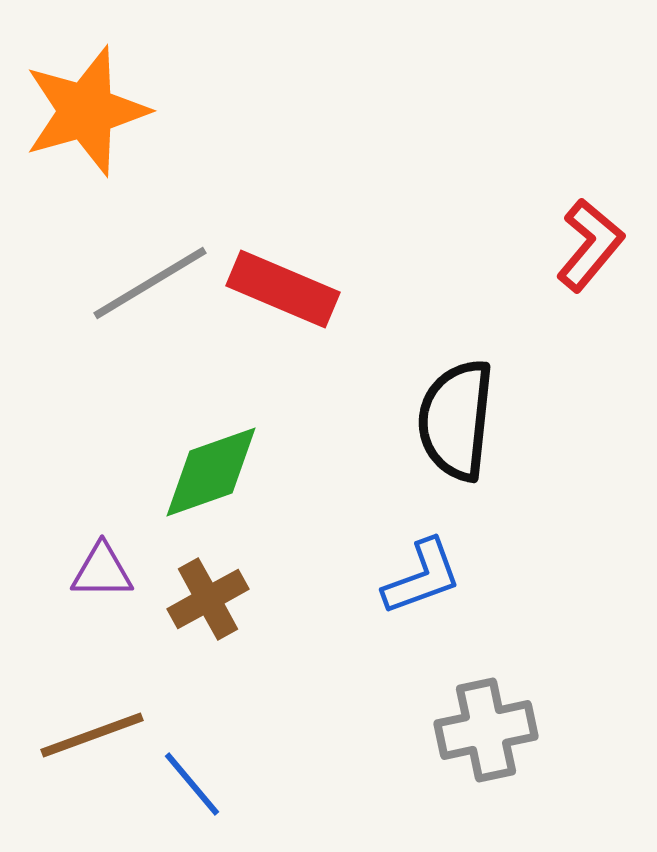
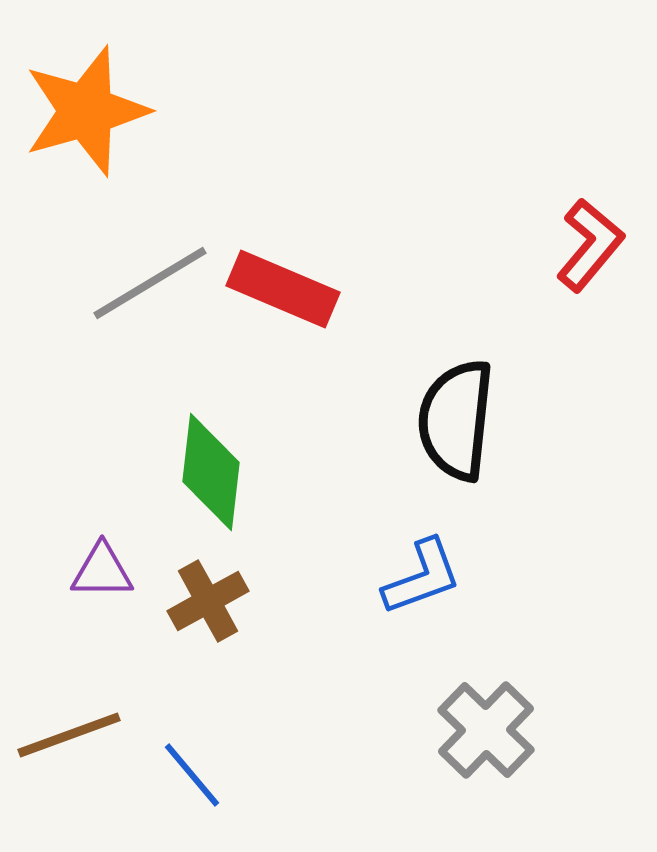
green diamond: rotated 64 degrees counterclockwise
brown cross: moved 2 px down
gray cross: rotated 34 degrees counterclockwise
brown line: moved 23 px left
blue line: moved 9 px up
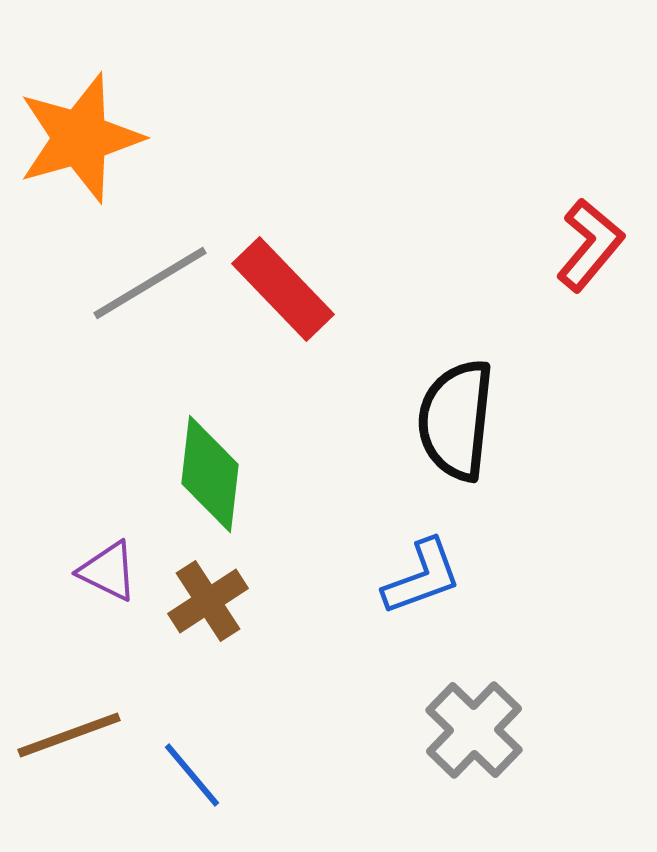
orange star: moved 6 px left, 27 px down
red rectangle: rotated 23 degrees clockwise
green diamond: moved 1 px left, 2 px down
purple triangle: moved 6 px right; rotated 26 degrees clockwise
brown cross: rotated 4 degrees counterclockwise
gray cross: moved 12 px left
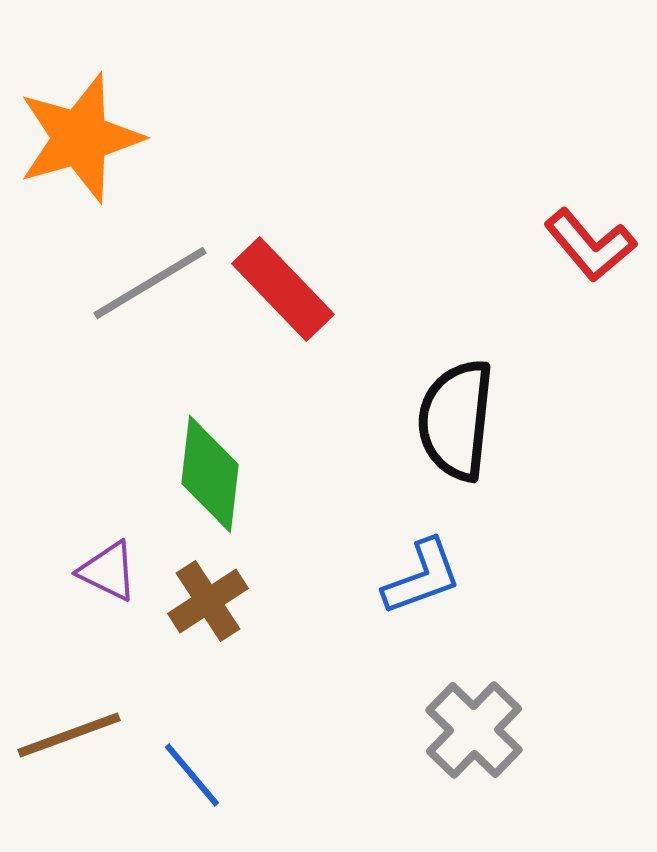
red L-shape: rotated 100 degrees clockwise
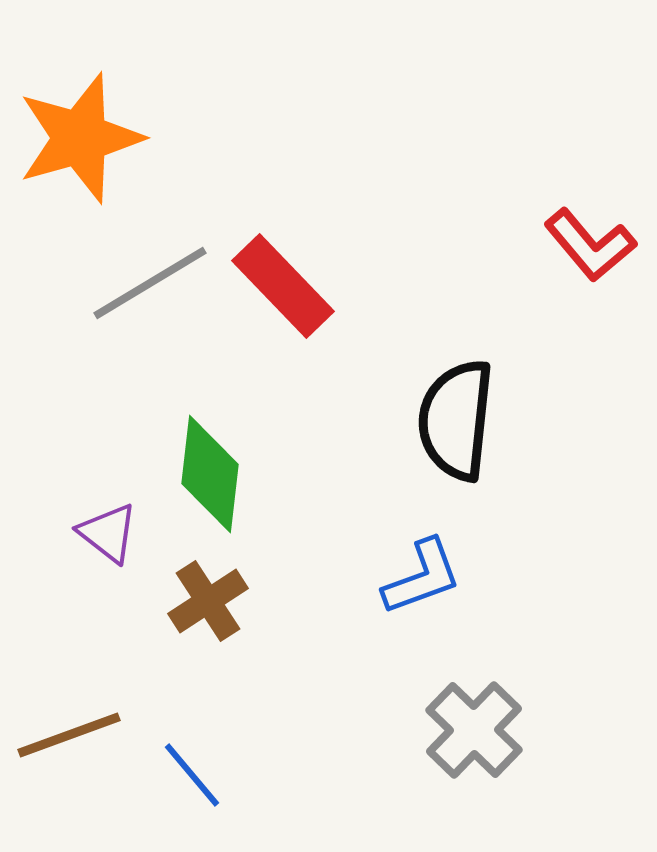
red rectangle: moved 3 px up
purple triangle: moved 38 px up; rotated 12 degrees clockwise
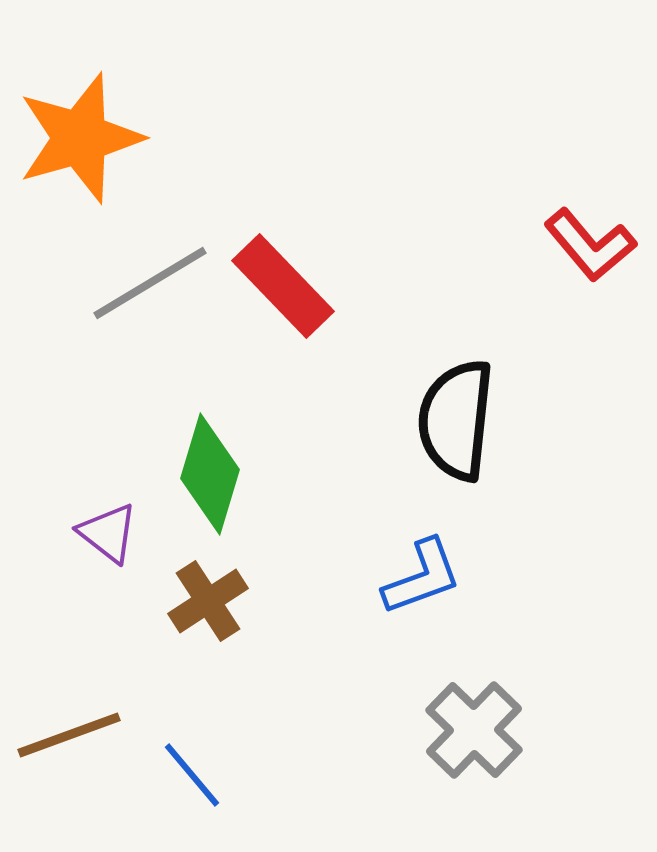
green diamond: rotated 10 degrees clockwise
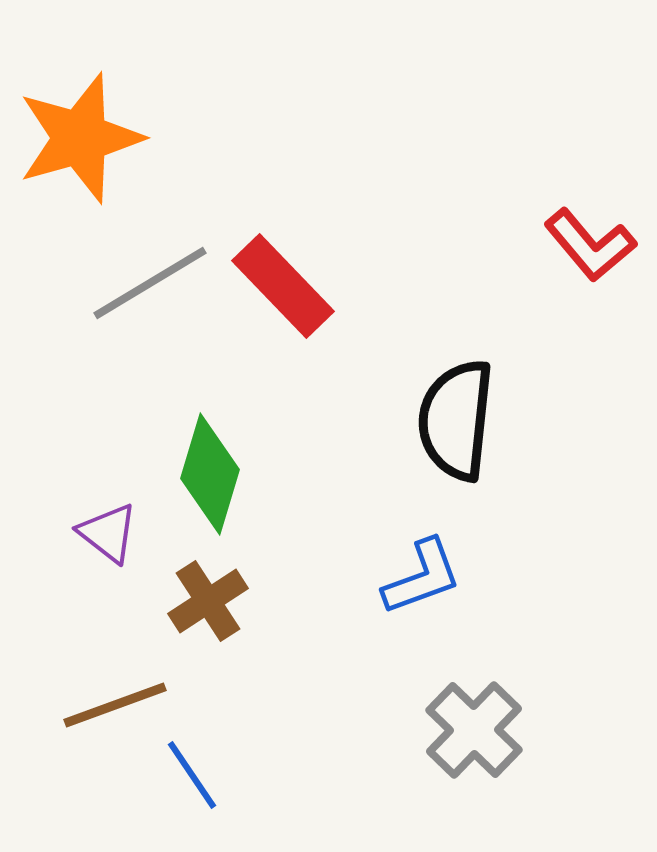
brown line: moved 46 px right, 30 px up
blue line: rotated 6 degrees clockwise
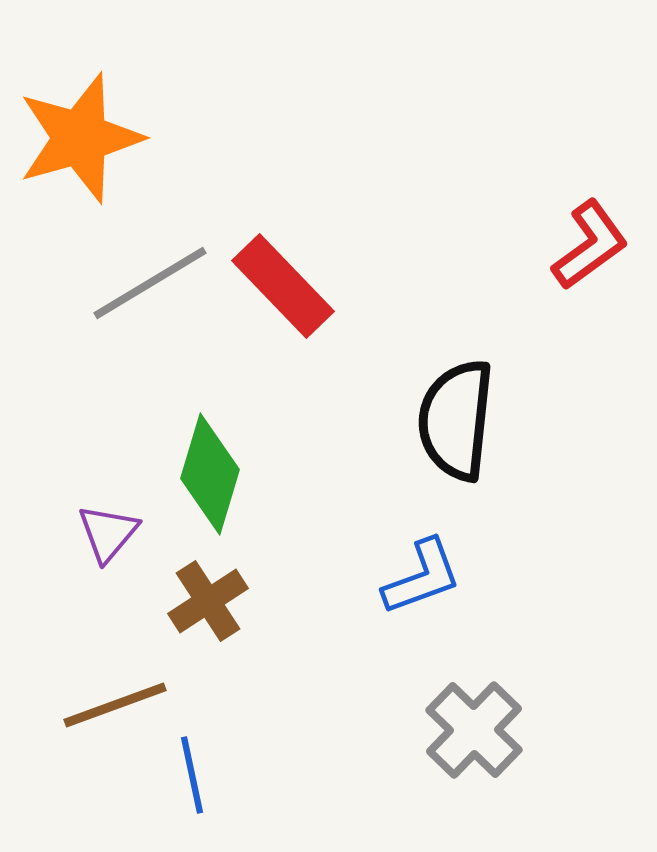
red L-shape: rotated 86 degrees counterclockwise
purple triangle: rotated 32 degrees clockwise
blue line: rotated 22 degrees clockwise
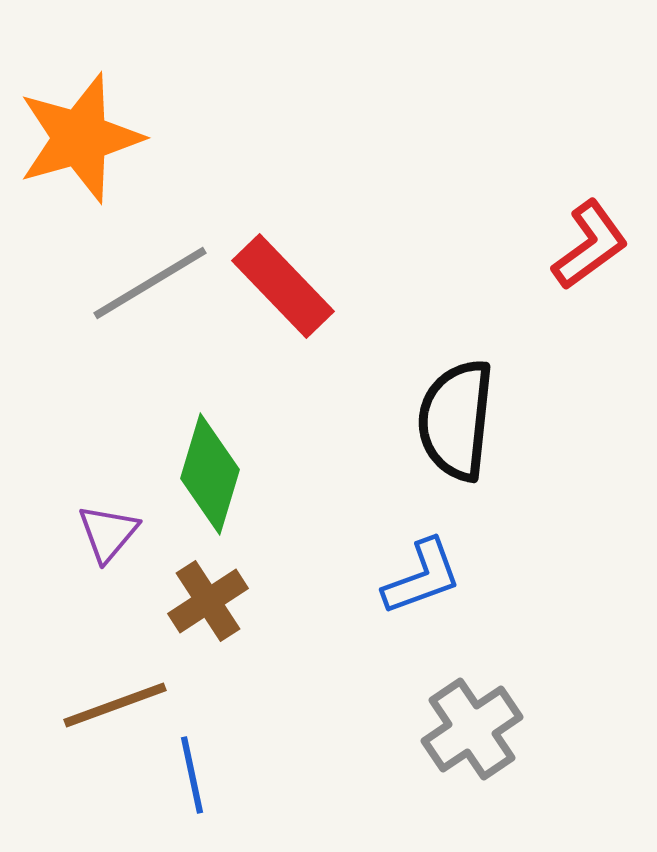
gray cross: moved 2 px left, 1 px up; rotated 12 degrees clockwise
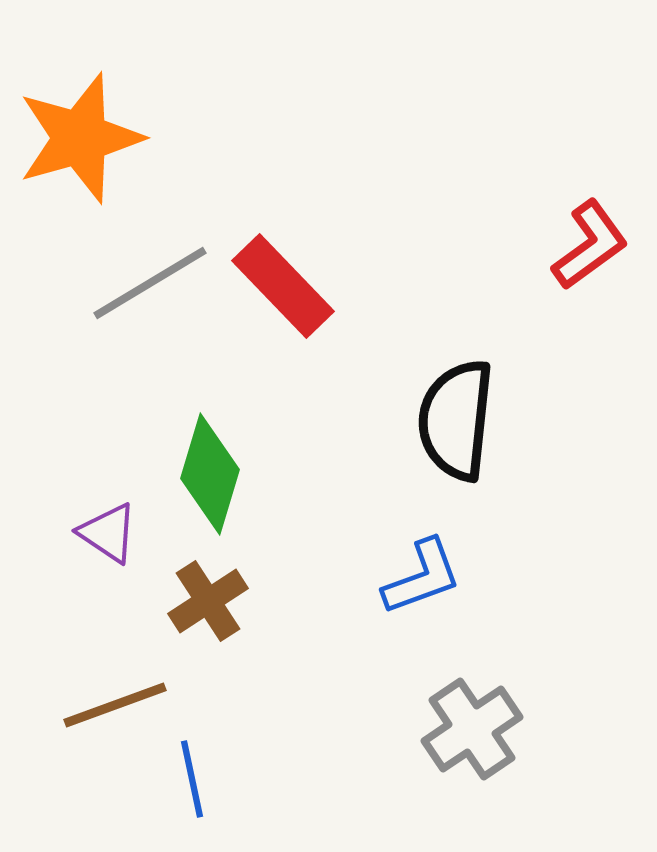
purple triangle: rotated 36 degrees counterclockwise
blue line: moved 4 px down
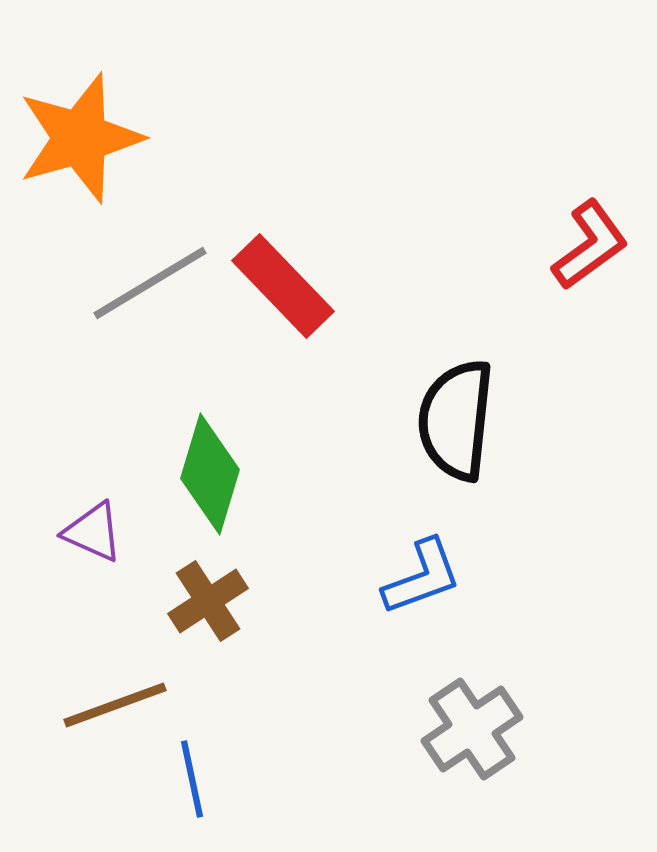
purple triangle: moved 15 px left, 1 px up; rotated 10 degrees counterclockwise
